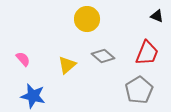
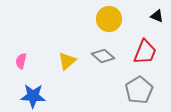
yellow circle: moved 22 px right
red trapezoid: moved 2 px left, 1 px up
pink semicircle: moved 2 px left, 2 px down; rotated 126 degrees counterclockwise
yellow triangle: moved 4 px up
blue star: rotated 10 degrees counterclockwise
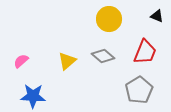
pink semicircle: rotated 35 degrees clockwise
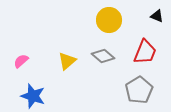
yellow circle: moved 1 px down
blue star: rotated 15 degrees clockwise
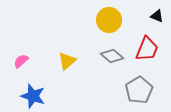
red trapezoid: moved 2 px right, 3 px up
gray diamond: moved 9 px right
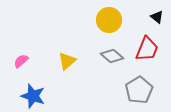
black triangle: moved 1 px down; rotated 16 degrees clockwise
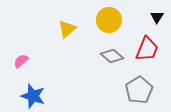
black triangle: rotated 24 degrees clockwise
yellow triangle: moved 32 px up
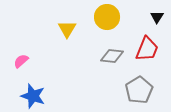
yellow circle: moved 2 px left, 3 px up
yellow triangle: rotated 18 degrees counterclockwise
gray diamond: rotated 35 degrees counterclockwise
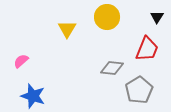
gray diamond: moved 12 px down
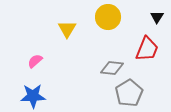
yellow circle: moved 1 px right
pink semicircle: moved 14 px right
gray pentagon: moved 10 px left, 3 px down
blue star: rotated 20 degrees counterclockwise
